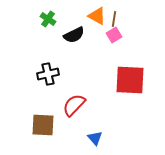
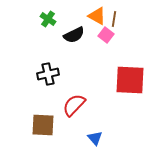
pink square: moved 8 px left; rotated 21 degrees counterclockwise
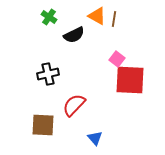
green cross: moved 1 px right, 2 px up
pink square: moved 11 px right, 24 px down
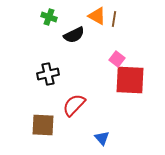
green cross: rotated 14 degrees counterclockwise
blue triangle: moved 7 px right
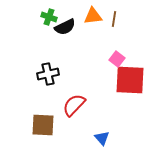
orange triangle: moved 4 px left; rotated 36 degrees counterclockwise
black semicircle: moved 9 px left, 8 px up
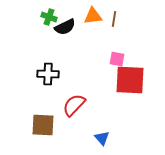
pink square: rotated 28 degrees counterclockwise
black cross: rotated 15 degrees clockwise
